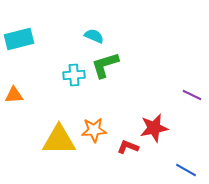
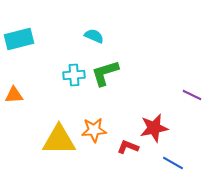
green L-shape: moved 8 px down
blue line: moved 13 px left, 7 px up
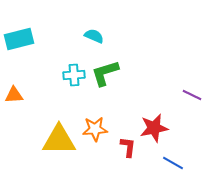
orange star: moved 1 px right, 1 px up
red L-shape: rotated 75 degrees clockwise
